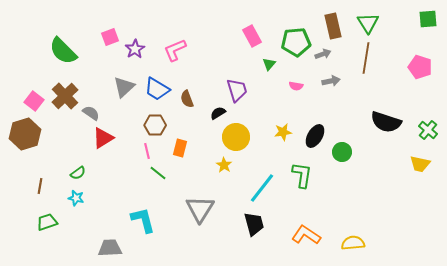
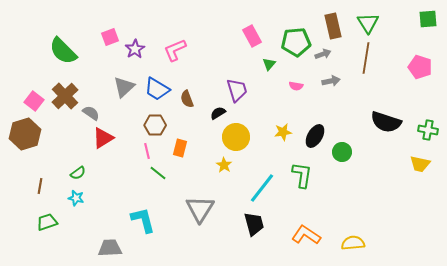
green cross at (428, 130): rotated 30 degrees counterclockwise
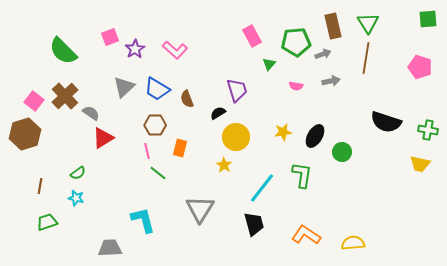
pink L-shape at (175, 50): rotated 115 degrees counterclockwise
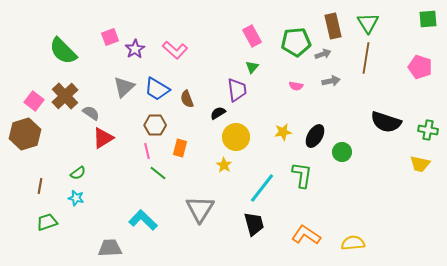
green triangle at (269, 64): moved 17 px left, 3 px down
purple trapezoid at (237, 90): rotated 10 degrees clockwise
cyan L-shape at (143, 220): rotated 32 degrees counterclockwise
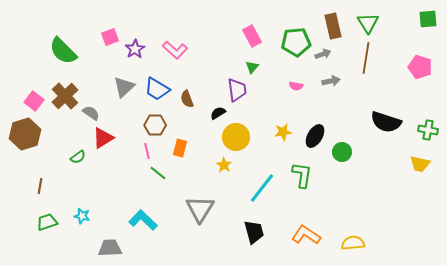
green semicircle at (78, 173): moved 16 px up
cyan star at (76, 198): moved 6 px right, 18 px down
black trapezoid at (254, 224): moved 8 px down
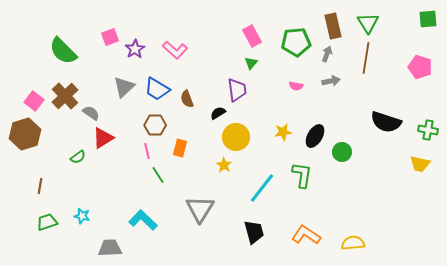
gray arrow at (323, 54): moved 4 px right; rotated 49 degrees counterclockwise
green triangle at (252, 67): moved 1 px left, 4 px up
green line at (158, 173): moved 2 px down; rotated 18 degrees clockwise
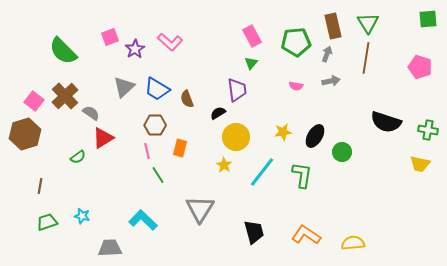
pink L-shape at (175, 50): moved 5 px left, 8 px up
cyan line at (262, 188): moved 16 px up
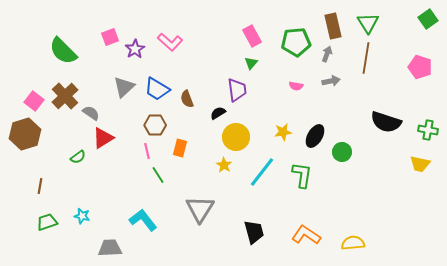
green square at (428, 19): rotated 30 degrees counterclockwise
cyan L-shape at (143, 220): rotated 8 degrees clockwise
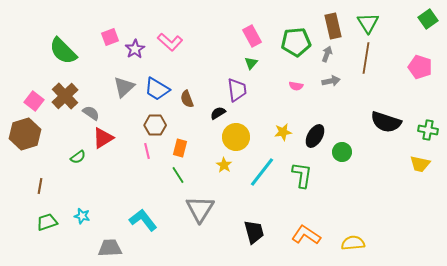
green line at (158, 175): moved 20 px right
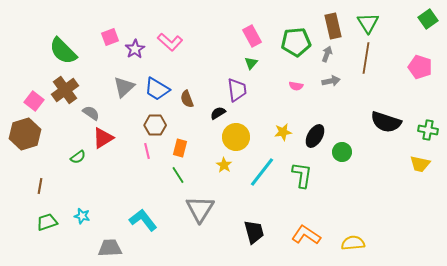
brown cross at (65, 96): moved 6 px up; rotated 8 degrees clockwise
